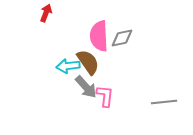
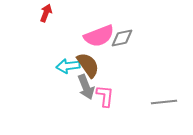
pink semicircle: rotated 108 degrees counterclockwise
brown semicircle: moved 3 px down
gray arrow: rotated 20 degrees clockwise
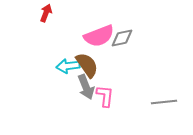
brown semicircle: moved 1 px left
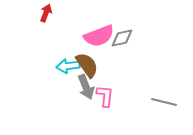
gray line: rotated 20 degrees clockwise
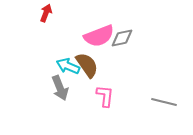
cyan arrow: rotated 30 degrees clockwise
gray arrow: moved 26 px left, 1 px down
